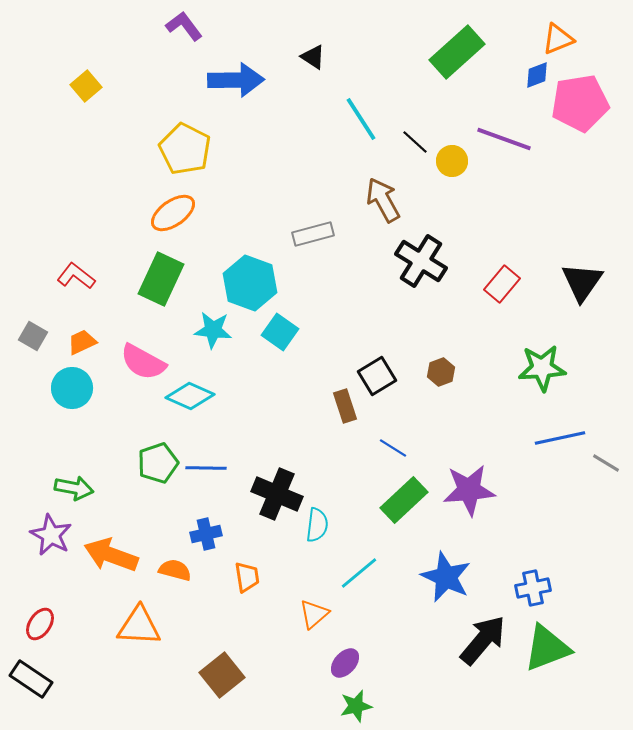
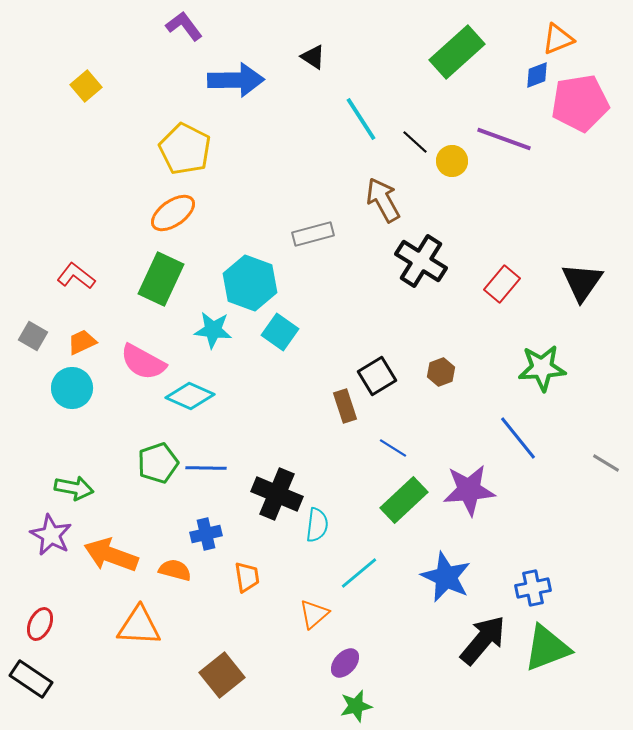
blue line at (560, 438): moved 42 px left; rotated 63 degrees clockwise
red ellipse at (40, 624): rotated 8 degrees counterclockwise
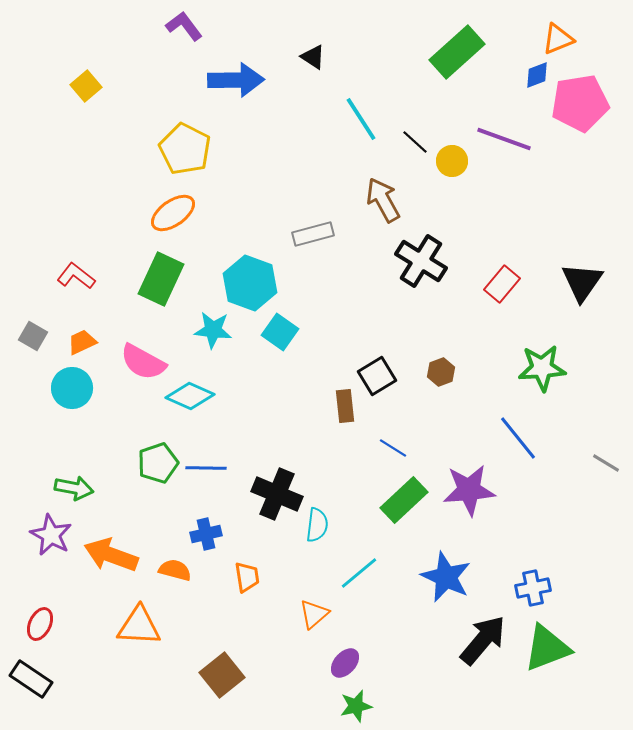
brown rectangle at (345, 406): rotated 12 degrees clockwise
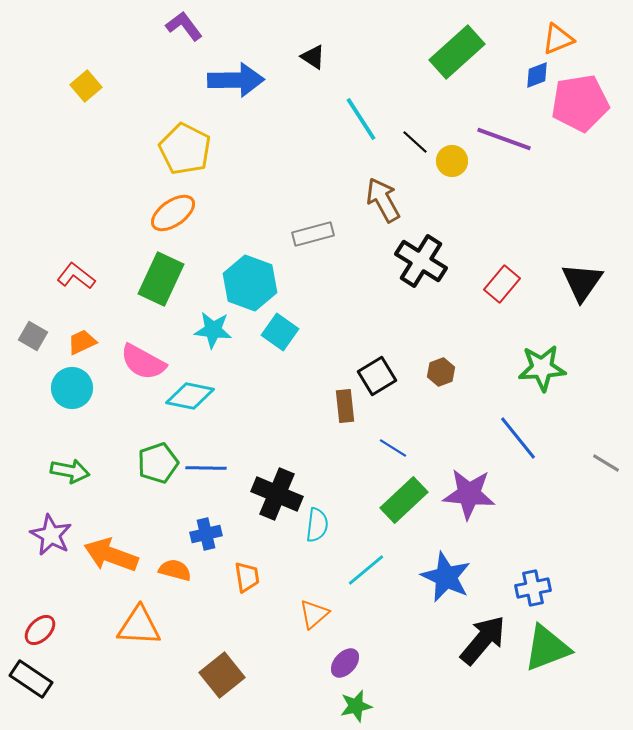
cyan diamond at (190, 396): rotated 12 degrees counterclockwise
green arrow at (74, 488): moved 4 px left, 17 px up
purple star at (469, 490): moved 4 px down; rotated 10 degrees clockwise
cyan line at (359, 573): moved 7 px right, 3 px up
red ellipse at (40, 624): moved 6 px down; rotated 20 degrees clockwise
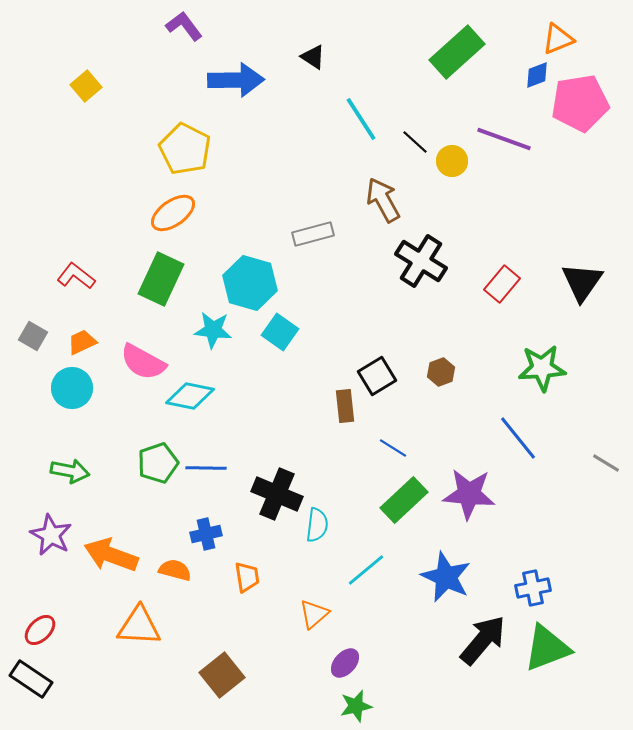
cyan hexagon at (250, 283): rotated 4 degrees counterclockwise
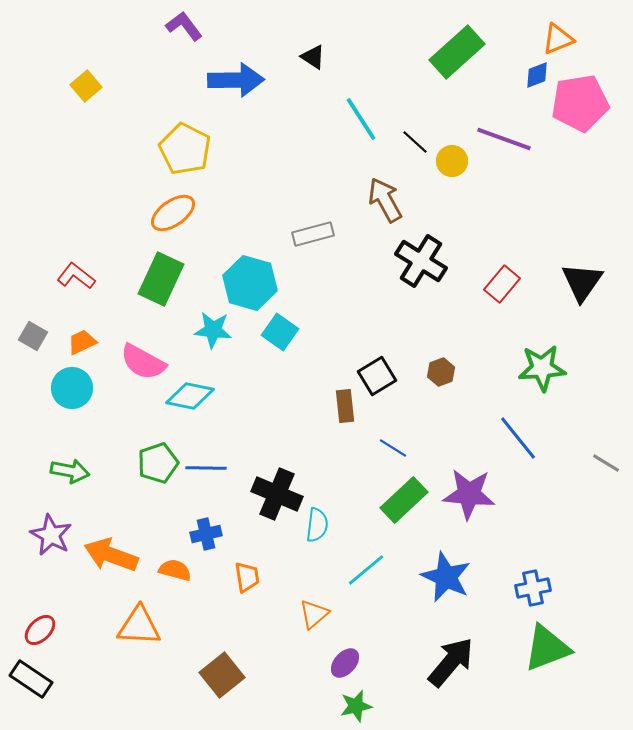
brown arrow at (383, 200): moved 2 px right
black arrow at (483, 640): moved 32 px left, 22 px down
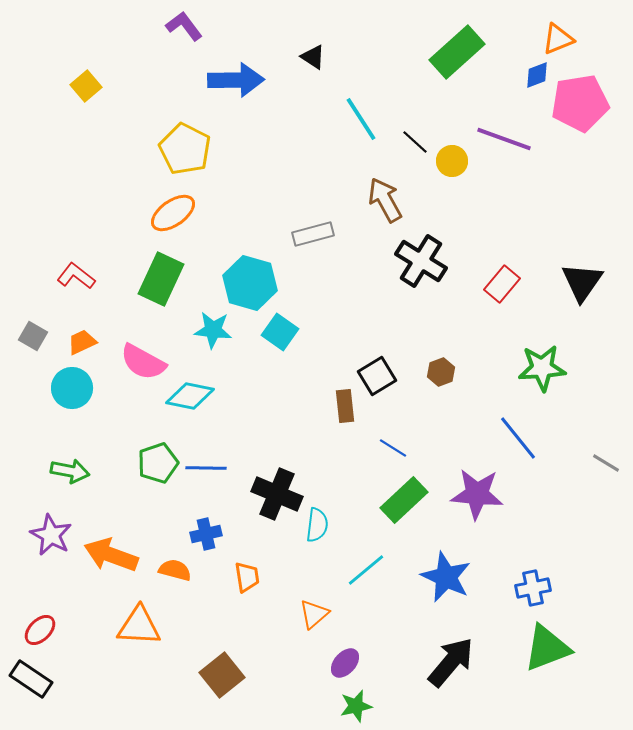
purple star at (469, 494): moved 8 px right
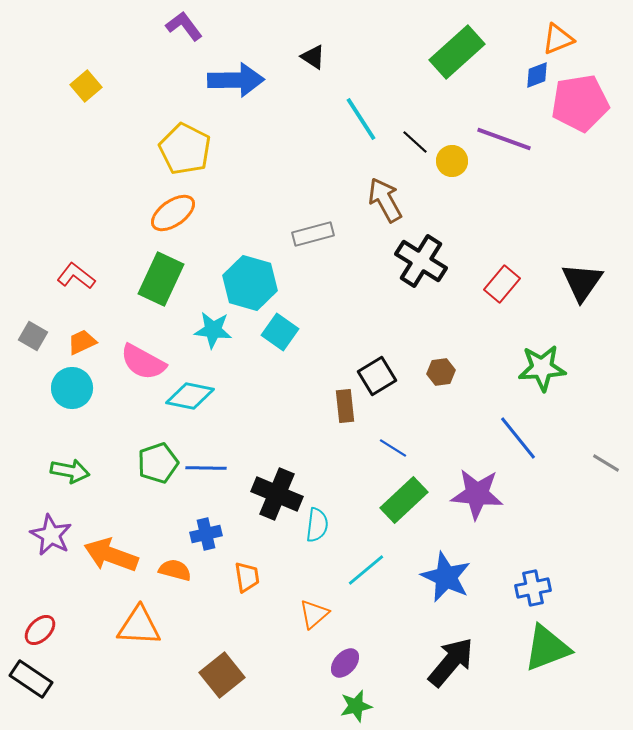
brown hexagon at (441, 372): rotated 12 degrees clockwise
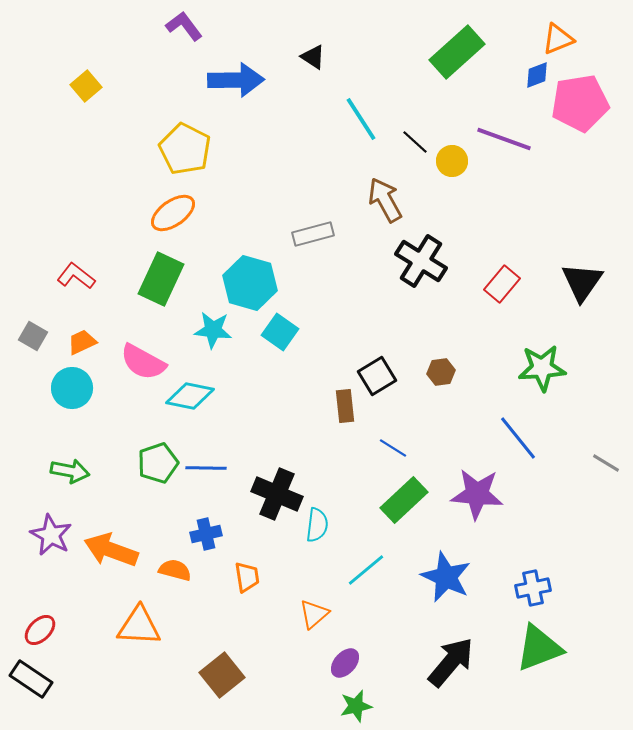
orange arrow at (111, 555): moved 5 px up
green triangle at (547, 648): moved 8 px left
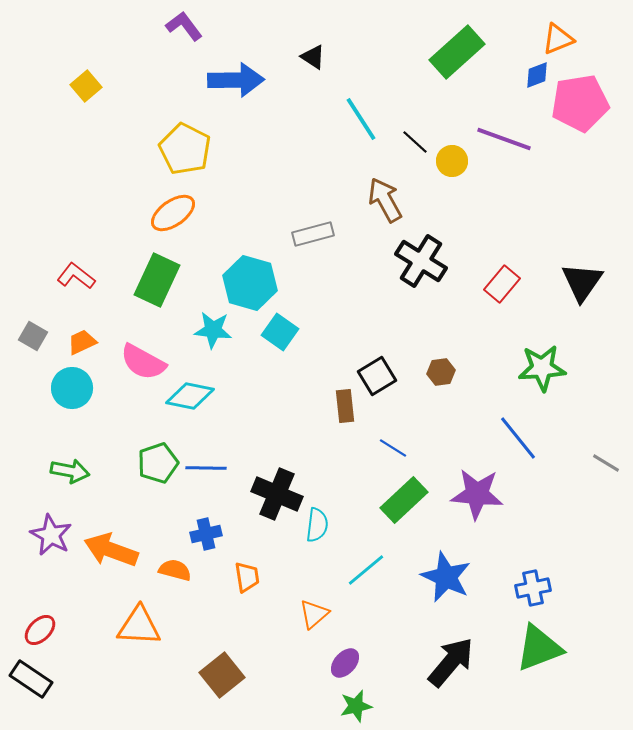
green rectangle at (161, 279): moved 4 px left, 1 px down
